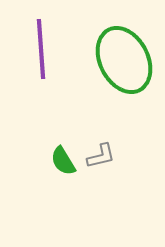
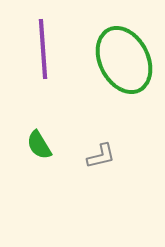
purple line: moved 2 px right
green semicircle: moved 24 px left, 16 px up
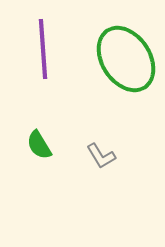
green ellipse: moved 2 px right, 1 px up; rotated 6 degrees counterclockwise
gray L-shape: rotated 72 degrees clockwise
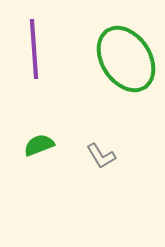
purple line: moved 9 px left
green semicircle: rotated 100 degrees clockwise
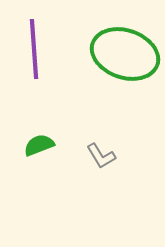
green ellipse: moved 1 px left, 5 px up; rotated 38 degrees counterclockwise
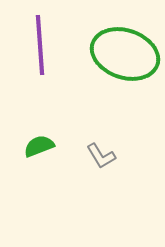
purple line: moved 6 px right, 4 px up
green semicircle: moved 1 px down
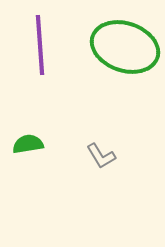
green ellipse: moved 7 px up
green semicircle: moved 11 px left, 2 px up; rotated 12 degrees clockwise
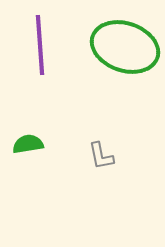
gray L-shape: rotated 20 degrees clockwise
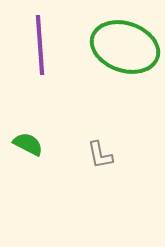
green semicircle: rotated 36 degrees clockwise
gray L-shape: moved 1 px left, 1 px up
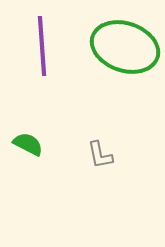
purple line: moved 2 px right, 1 px down
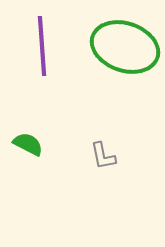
gray L-shape: moved 3 px right, 1 px down
